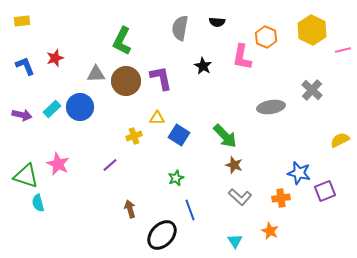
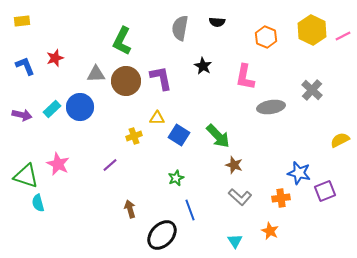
pink line: moved 14 px up; rotated 14 degrees counterclockwise
pink L-shape: moved 3 px right, 20 px down
green arrow: moved 7 px left
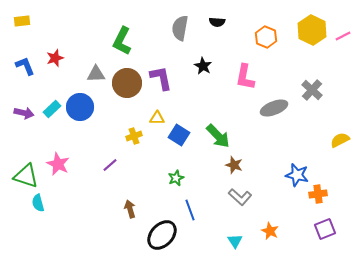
brown circle: moved 1 px right, 2 px down
gray ellipse: moved 3 px right, 1 px down; rotated 12 degrees counterclockwise
purple arrow: moved 2 px right, 2 px up
blue star: moved 2 px left, 2 px down
purple square: moved 38 px down
orange cross: moved 37 px right, 4 px up
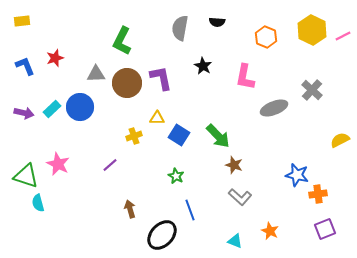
green star: moved 2 px up; rotated 21 degrees counterclockwise
cyan triangle: rotated 35 degrees counterclockwise
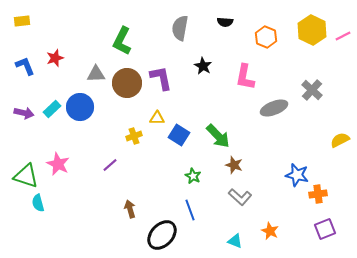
black semicircle: moved 8 px right
green star: moved 17 px right
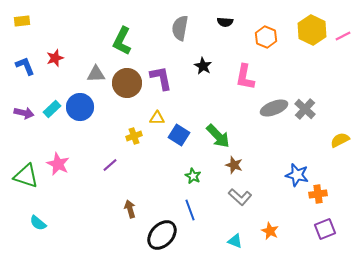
gray cross: moved 7 px left, 19 px down
cyan semicircle: moved 20 px down; rotated 36 degrees counterclockwise
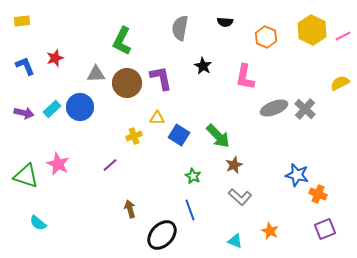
yellow semicircle: moved 57 px up
brown star: rotated 30 degrees clockwise
orange cross: rotated 30 degrees clockwise
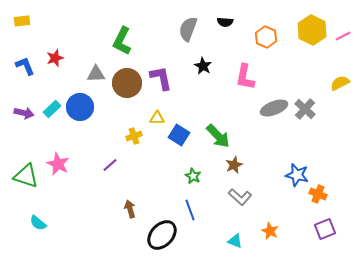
gray semicircle: moved 8 px right, 1 px down; rotated 10 degrees clockwise
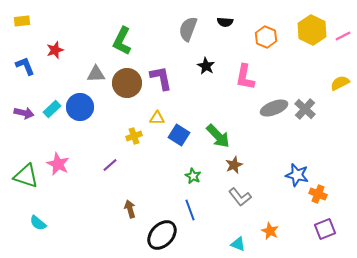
red star: moved 8 px up
black star: moved 3 px right
gray L-shape: rotated 10 degrees clockwise
cyan triangle: moved 3 px right, 3 px down
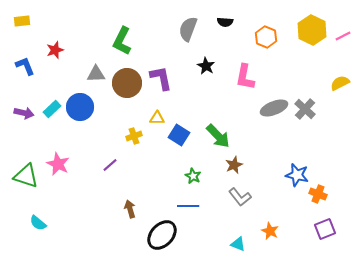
blue line: moved 2 px left, 4 px up; rotated 70 degrees counterclockwise
